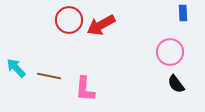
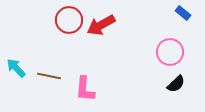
blue rectangle: rotated 49 degrees counterclockwise
black semicircle: rotated 96 degrees counterclockwise
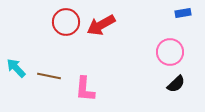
blue rectangle: rotated 49 degrees counterclockwise
red circle: moved 3 px left, 2 px down
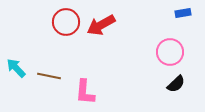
pink L-shape: moved 3 px down
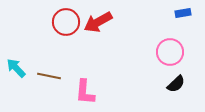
red arrow: moved 3 px left, 3 px up
